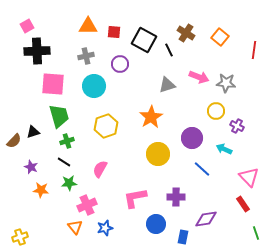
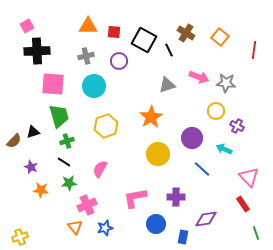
purple circle at (120, 64): moved 1 px left, 3 px up
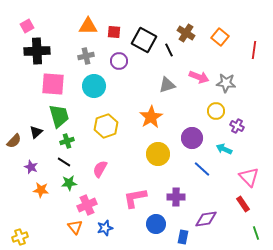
black triangle at (33, 132): moved 3 px right; rotated 24 degrees counterclockwise
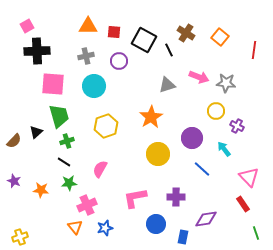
cyan arrow at (224, 149): rotated 28 degrees clockwise
purple star at (31, 167): moved 17 px left, 14 px down
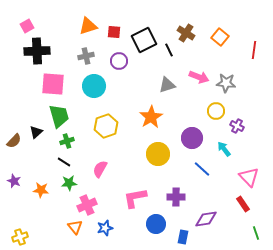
orange triangle at (88, 26): rotated 18 degrees counterclockwise
black square at (144, 40): rotated 35 degrees clockwise
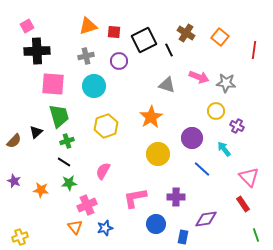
gray triangle at (167, 85): rotated 36 degrees clockwise
pink semicircle at (100, 169): moved 3 px right, 2 px down
green line at (256, 233): moved 2 px down
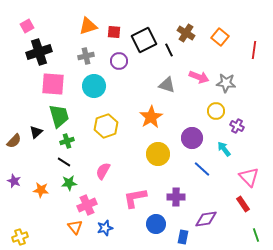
black cross at (37, 51): moved 2 px right, 1 px down; rotated 15 degrees counterclockwise
